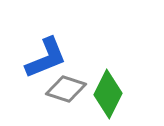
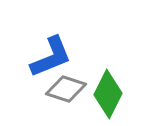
blue L-shape: moved 5 px right, 1 px up
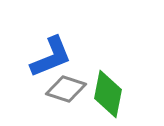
green diamond: rotated 15 degrees counterclockwise
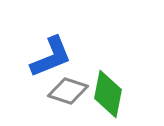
gray diamond: moved 2 px right, 2 px down
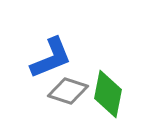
blue L-shape: moved 1 px down
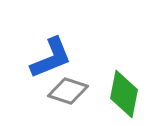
green diamond: moved 16 px right
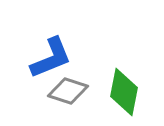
green diamond: moved 2 px up
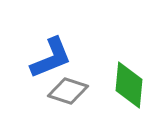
green diamond: moved 5 px right, 7 px up; rotated 6 degrees counterclockwise
